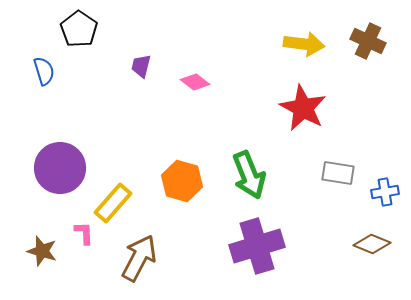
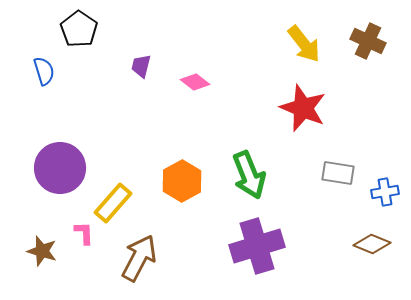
yellow arrow: rotated 45 degrees clockwise
red star: rotated 6 degrees counterclockwise
orange hexagon: rotated 15 degrees clockwise
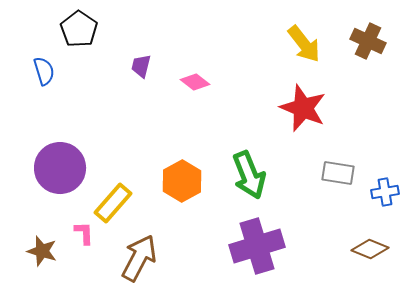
brown diamond: moved 2 px left, 5 px down
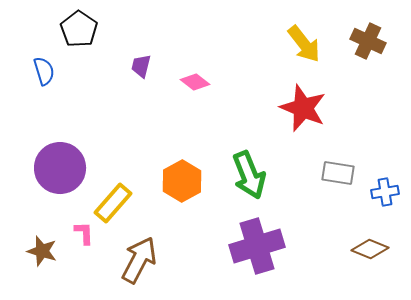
brown arrow: moved 2 px down
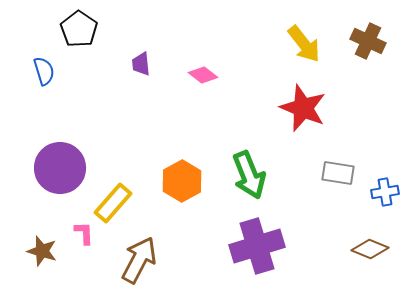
purple trapezoid: moved 2 px up; rotated 20 degrees counterclockwise
pink diamond: moved 8 px right, 7 px up
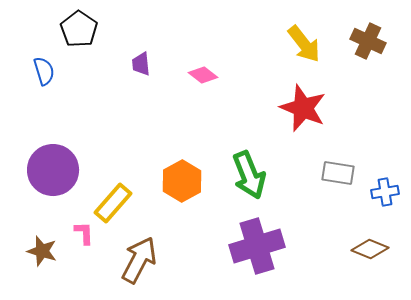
purple circle: moved 7 px left, 2 px down
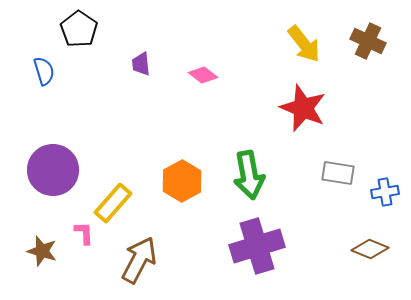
green arrow: rotated 12 degrees clockwise
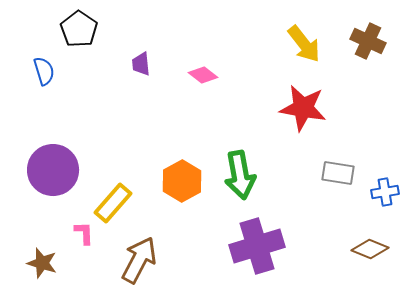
red star: rotated 12 degrees counterclockwise
green arrow: moved 9 px left
brown star: moved 12 px down
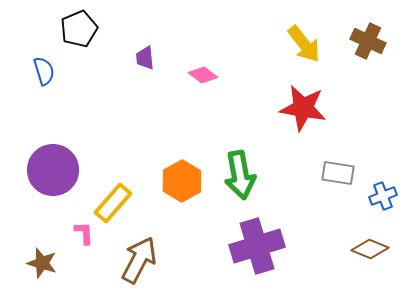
black pentagon: rotated 15 degrees clockwise
purple trapezoid: moved 4 px right, 6 px up
blue cross: moved 2 px left, 4 px down; rotated 12 degrees counterclockwise
